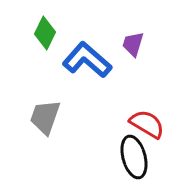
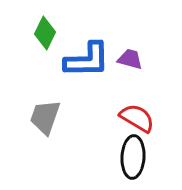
purple trapezoid: moved 3 px left, 15 px down; rotated 88 degrees clockwise
blue L-shape: rotated 138 degrees clockwise
red semicircle: moved 10 px left, 6 px up
black ellipse: moved 1 px left; rotated 18 degrees clockwise
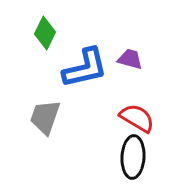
blue L-shape: moved 2 px left, 8 px down; rotated 12 degrees counterclockwise
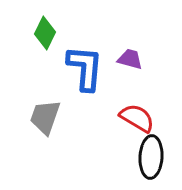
blue L-shape: rotated 72 degrees counterclockwise
black ellipse: moved 18 px right
